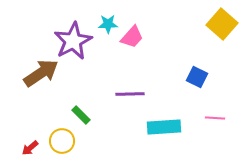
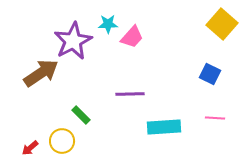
blue square: moved 13 px right, 3 px up
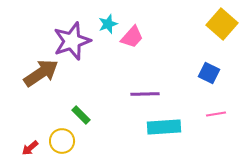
cyan star: rotated 18 degrees counterclockwise
purple star: moved 1 px left; rotated 9 degrees clockwise
blue square: moved 1 px left, 1 px up
purple line: moved 15 px right
pink line: moved 1 px right, 4 px up; rotated 12 degrees counterclockwise
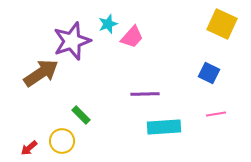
yellow square: rotated 16 degrees counterclockwise
red arrow: moved 1 px left
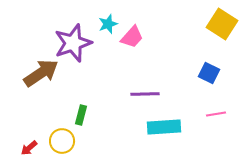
yellow square: rotated 8 degrees clockwise
purple star: moved 1 px right, 2 px down
green rectangle: rotated 60 degrees clockwise
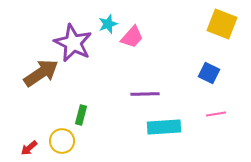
yellow square: rotated 12 degrees counterclockwise
purple star: rotated 27 degrees counterclockwise
